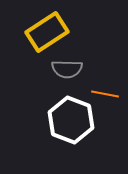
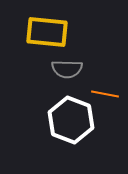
yellow rectangle: rotated 39 degrees clockwise
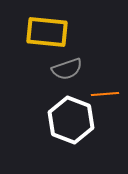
gray semicircle: rotated 20 degrees counterclockwise
orange line: rotated 16 degrees counterclockwise
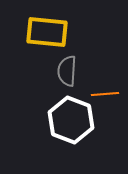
gray semicircle: moved 2 px down; rotated 112 degrees clockwise
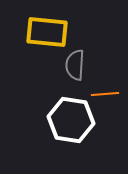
gray semicircle: moved 8 px right, 6 px up
white hexagon: rotated 12 degrees counterclockwise
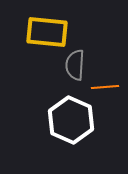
orange line: moved 7 px up
white hexagon: rotated 15 degrees clockwise
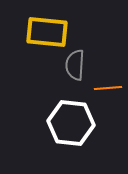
orange line: moved 3 px right, 1 px down
white hexagon: moved 3 px down; rotated 18 degrees counterclockwise
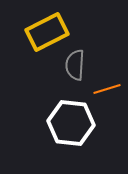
yellow rectangle: rotated 33 degrees counterclockwise
orange line: moved 1 px left, 1 px down; rotated 12 degrees counterclockwise
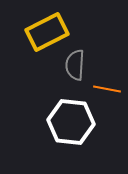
orange line: rotated 28 degrees clockwise
white hexagon: moved 1 px up
